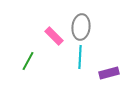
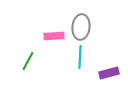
pink rectangle: rotated 48 degrees counterclockwise
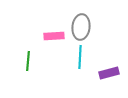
green line: rotated 24 degrees counterclockwise
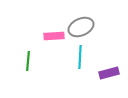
gray ellipse: rotated 60 degrees clockwise
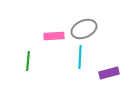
gray ellipse: moved 3 px right, 2 px down
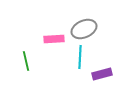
pink rectangle: moved 3 px down
green line: moved 2 px left; rotated 18 degrees counterclockwise
purple rectangle: moved 7 px left, 1 px down
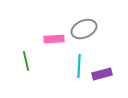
cyan line: moved 1 px left, 9 px down
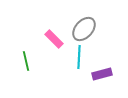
gray ellipse: rotated 25 degrees counterclockwise
pink rectangle: rotated 48 degrees clockwise
cyan line: moved 9 px up
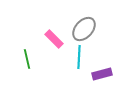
green line: moved 1 px right, 2 px up
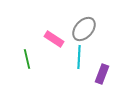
pink rectangle: rotated 12 degrees counterclockwise
purple rectangle: rotated 54 degrees counterclockwise
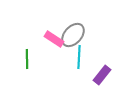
gray ellipse: moved 11 px left, 6 px down
green line: rotated 12 degrees clockwise
purple rectangle: moved 1 px down; rotated 18 degrees clockwise
